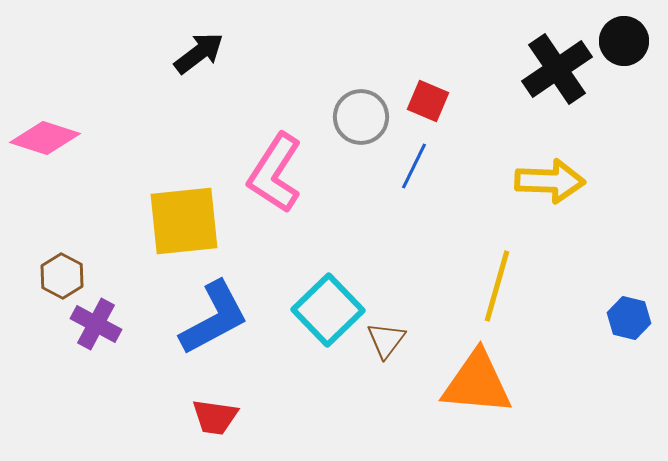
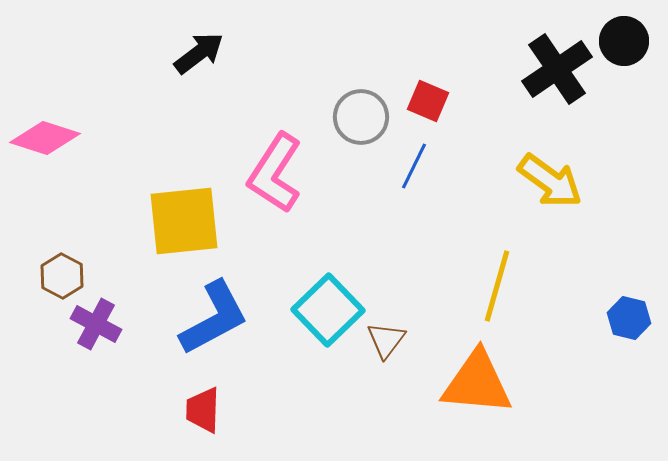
yellow arrow: rotated 34 degrees clockwise
red trapezoid: moved 12 px left, 7 px up; rotated 84 degrees clockwise
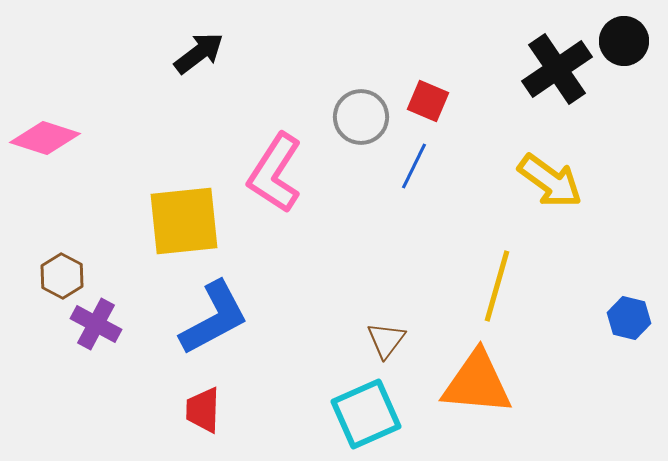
cyan square: moved 38 px right, 104 px down; rotated 20 degrees clockwise
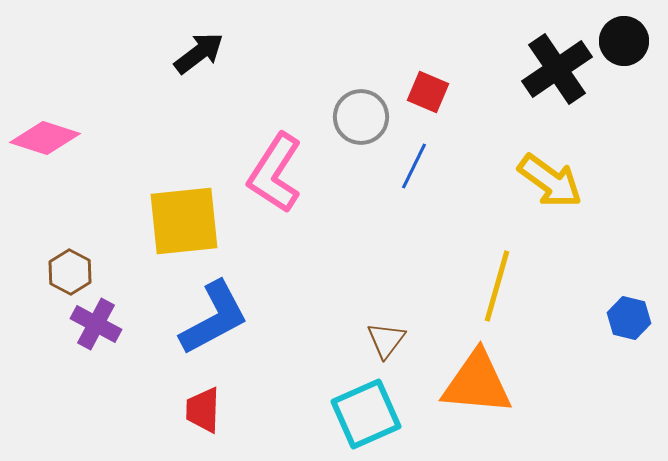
red square: moved 9 px up
brown hexagon: moved 8 px right, 4 px up
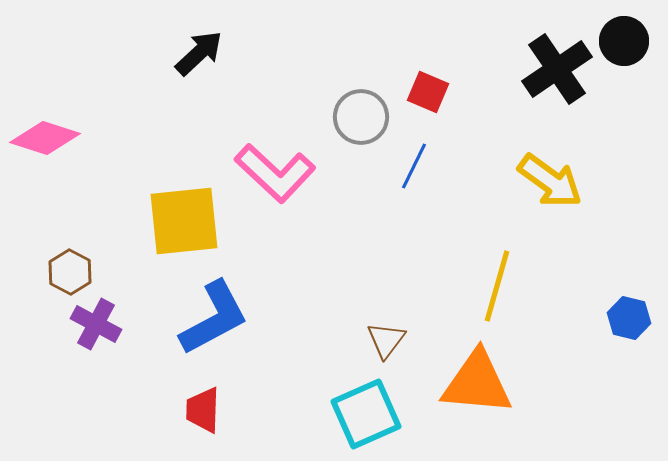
black arrow: rotated 6 degrees counterclockwise
pink L-shape: rotated 80 degrees counterclockwise
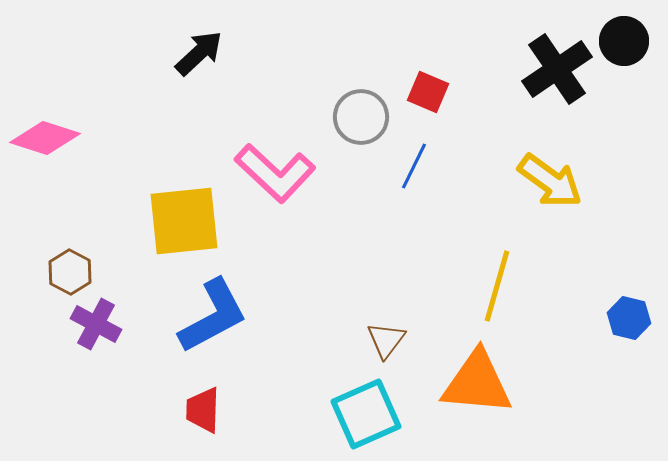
blue L-shape: moved 1 px left, 2 px up
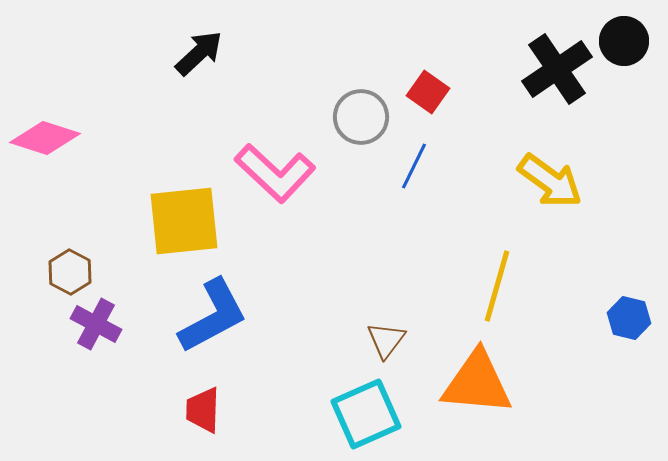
red square: rotated 12 degrees clockwise
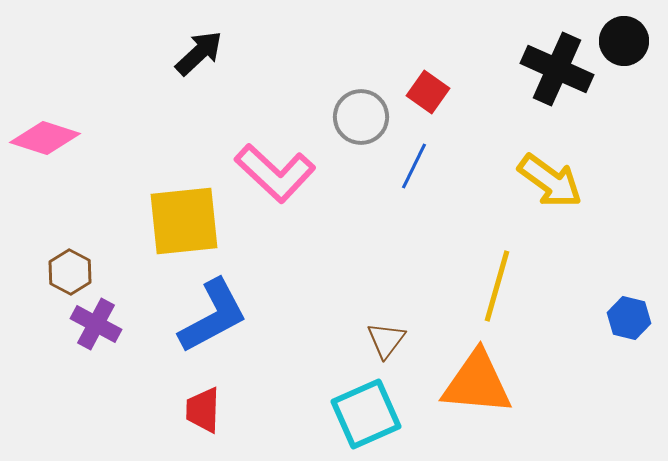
black cross: rotated 32 degrees counterclockwise
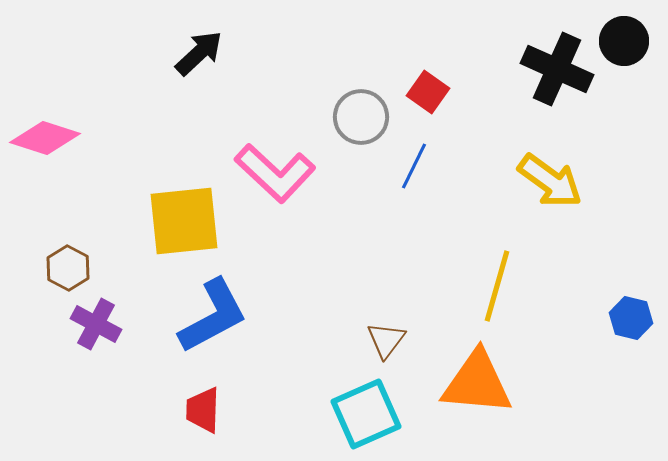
brown hexagon: moved 2 px left, 4 px up
blue hexagon: moved 2 px right
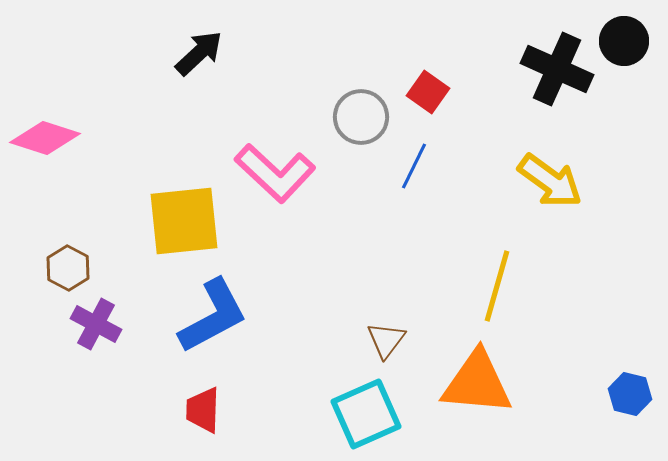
blue hexagon: moved 1 px left, 76 px down
